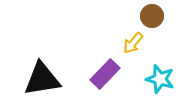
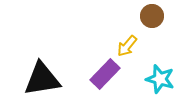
yellow arrow: moved 6 px left, 3 px down
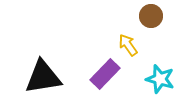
brown circle: moved 1 px left
yellow arrow: moved 1 px right, 1 px up; rotated 105 degrees clockwise
black triangle: moved 1 px right, 2 px up
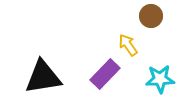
cyan star: rotated 20 degrees counterclockwise
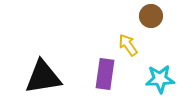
purple rectangle: rotated 36 degrees counterclockwise
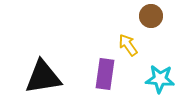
cyan star: rotated 8 degrees clockwise
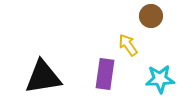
cyan star: rotated 8 degrees counterclockwise
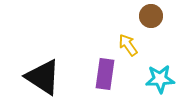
black triangle: rotated 42 degrees clockwise
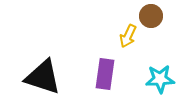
yellow arrow: moved 9 px up; rotated 120 degrees counterclockwise
black triangle: rotated 15 degrees counterclockwise
